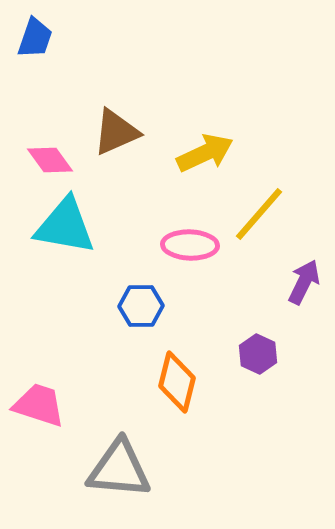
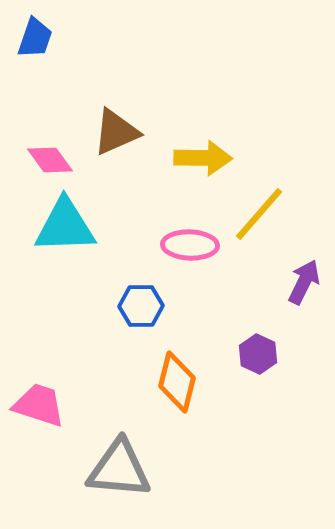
yellow arrow: moved 2 px left, 5 px down; rotated 26 degrees clockwise
cyan triangle: rotated 12 degrees counterclockwise
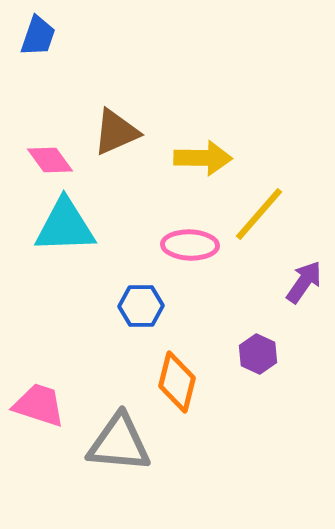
blue trapezoid: moved 3 px right, 2 px up
purple arrow: rotated 9 degrees clockwise
gray triangle: moved 26 px up
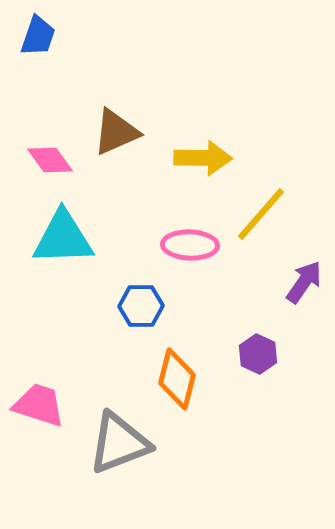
yellow line: moved 2 px right
cyan triangle: moved 2 px left, 12 px down
orange diamond: moved 3 px up
gray triangle: rotated 26 degrees counterclockwise
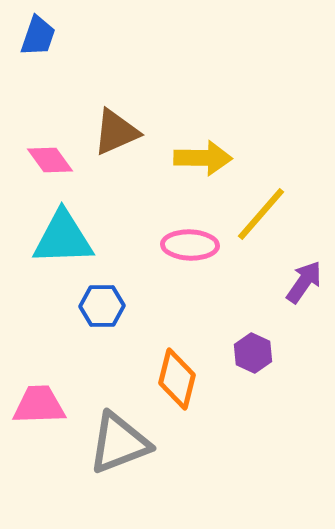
blue hexagon: moved 39 px left
purple hexagon: moved 5 px left, 1 px up
pink trapezoid: rotated 20 degrees counterclockwise
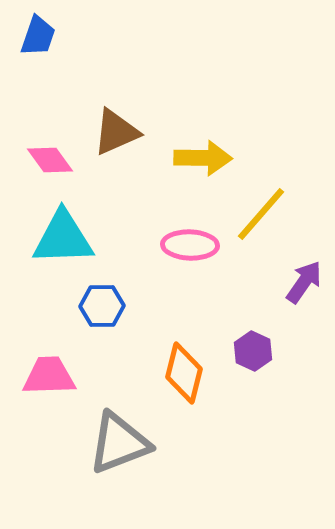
purple hexagon: moved 2 px up
orange diamond: moved 7 px right, 6 px up
pink trapezoid: moved 10 px right, 29 px up
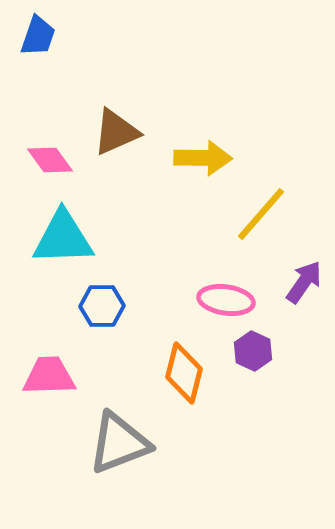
pink ellipse: moved 36 px right, 55 px down; rotated 6 degrees clockwise
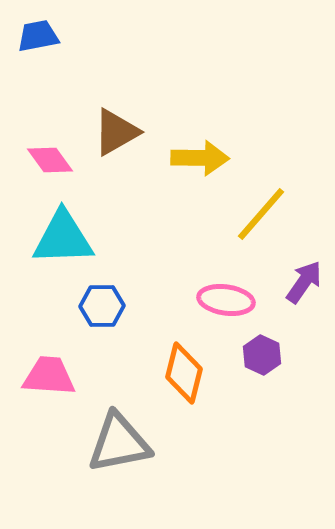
blue trapezoid: rotated 120 degrees counterclockwise
brown triangle: rotated 6 degrees counterclockwise
yellow arrow: moved 3 px left
purple hexagon: moved 9 px right, 4 px down
pink trapezoid: rotated 6 degrees clockwise
gray triangle: rotated 10 degrees clockwise
